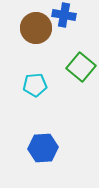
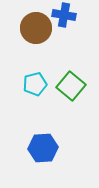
green square: moved 10 px left, 19 px down
cyan pentagon: moved 1 px up; rotated 10 degrees counterclockwise
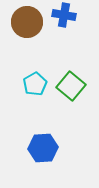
brown circle: moved 9 px left, 6 px up
cyan pentagon: rotated 15 degrees counterclockwise
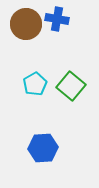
blue cross: moved 7 px left, 4 px down
brown circle: moved 1 px left, 2 px down
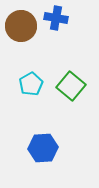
blue cross: moved 1 px left, 1 px up
brown circle: moved 5 px left, 2 px down
cyan pentagon: moved 4 px left
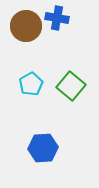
blue cross: moved 1 px right
brown circle: moved 5 px right
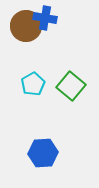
blue cross: moved 12 px left
cyan pentagon: moved 2 px right
blue hexagon: moved 5 px down
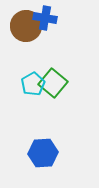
green square: moved 18 px left, 3 px up
